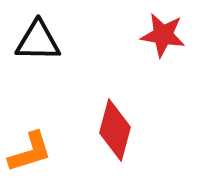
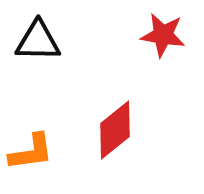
red diamond: rotated 36 degrees clockwise
orange L-shape: moved 1 px right; rotated 9 degrees clockwise
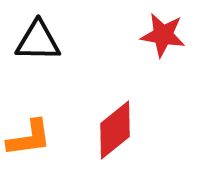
orange L-shape: moved 2 px left, 14 px up
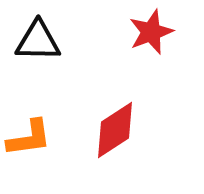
red star: moved 12 px left, 3 px up; rotated 30 degrees counterclockwise
red diamond: rotated 6 degrees clockwise
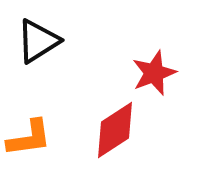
red star: moved 3 px right, 41 px down
black triangle: rotated 33 degrees counterclockwise
